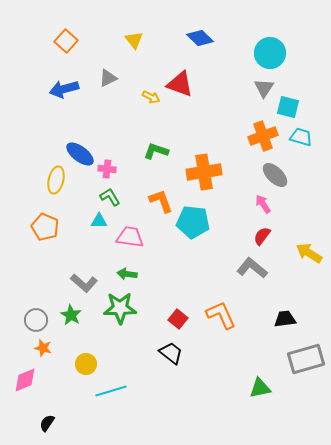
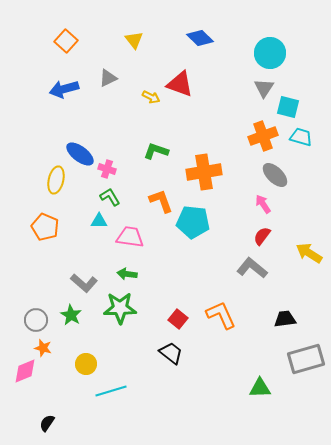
pink cross at (107, 169): rotated 12 degrees clockwise
pink diamond at (25, 380): moved 9 px up
green triangle at (260, 388): rotated 10 degrees clockwise
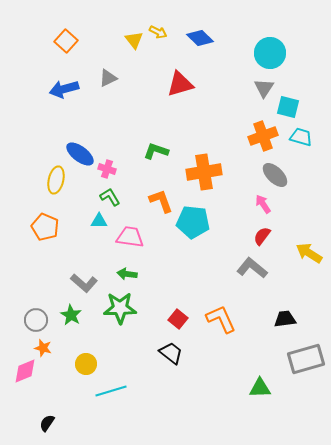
red triangle at (180, 84): rotated 36 degrees counterclockwise
yellow arrow at (151, 97): moved 7 px right, 65 px up
orange L-shape at (221, 315): moved 4 px down
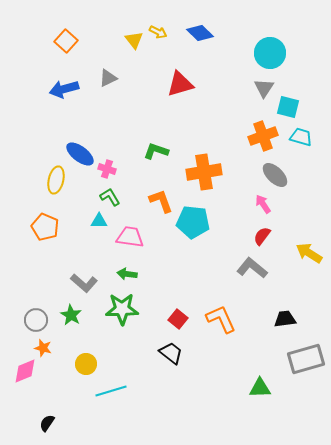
blue diamond at (200, 38): moved 5 px up
green star at (120, 308): moved 2 px right, 1 px down
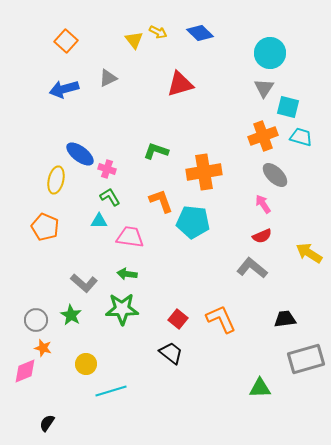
red semicircle at (262, 236): rotated 150 degrees counterclockwise
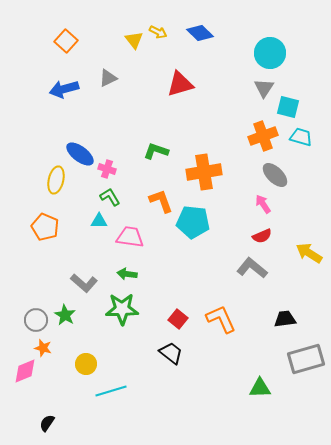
green star at (71, 315): moved 6 px left
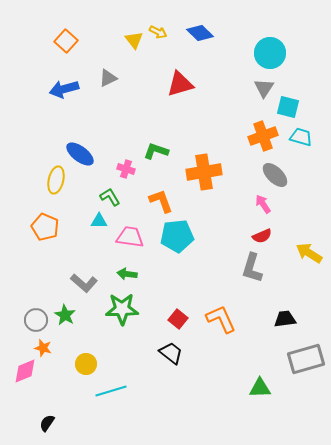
pink cross at (107, 169): moved 19 px right
cyan pentagon at (193, 222): moved 16 px left, 14 px down; rotated 12 degrees counterclockwise
gray L-shape at (252, 268): rotated 112 degrees counterclockwise
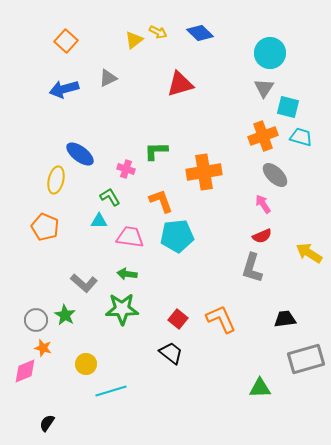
yellow triangle at (134, 40): rotated 30 degrees clockwise
green L-shape at (156, 151): rotated 20 degrees counterclockwise
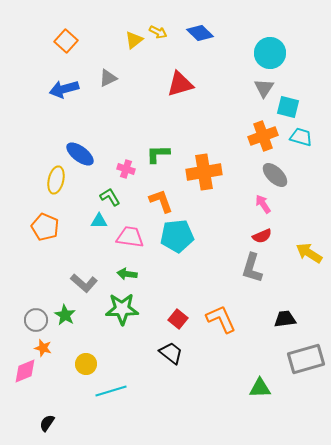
green L-shape at (156, 151): moved 2 px right, 3 px down
